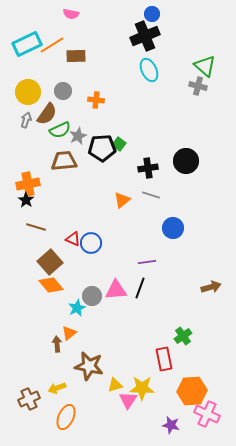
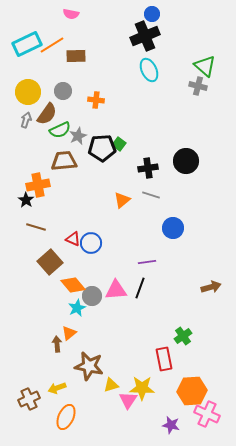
orange cross at (28, 184): moved 10 px right, 1 px down
orange diamond at (51, 285): moved 22 px right
yellow triangle at (115, 385): moved 4 px left
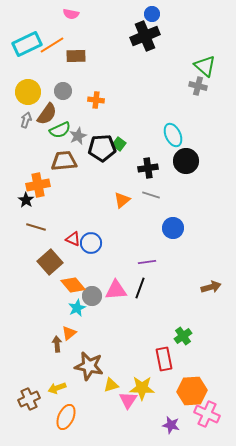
cyan ellipse at (149, 70): moved 24 px right, 65 px down
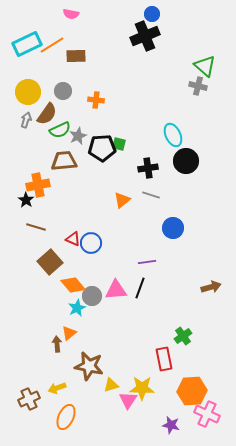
green square at (119, 144): rotated 24 degrees counterclockwise
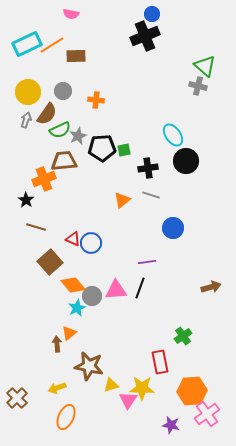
cyan ellipse at (173, 135): rotated 10 degrees counterclockwise
green square at (119, 144): moved 5 px right, 6 px down; rotated 24 degrees counterclockwise
orange cross at (38, 185): moved 6 px right, 6 px up; rotated 10 degrees counterclockwise
red rectangle at (164, 359): moved 4 px left, 3 px down
brown cross at (29, 399): moved 12 px left, 1 px up; rotated 20 degrees counterclockwise
pink cross at (207, 414): rotated 30 degrees clockwise
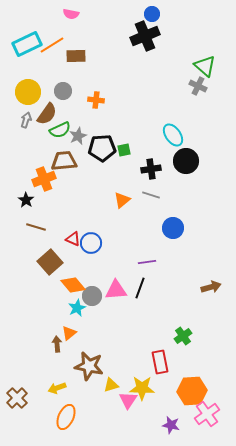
gray cross at (198, 86): rotated 12 degrees clockwise
black cross at (148, 168): moved 3 px right, 1 px down
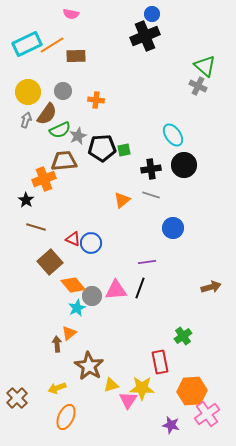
black circle at (186, 161): moved 2 px left, 4 px down
brown star at (89, 366): rotated 20 degrees clockwise
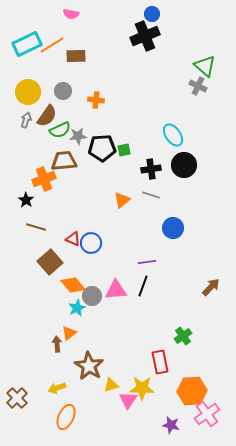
brown semicircle at (47, 114): moved 2 px down
gray star at (78, 136): rotated 18 degrees clockwise
brown arrow at (211, 287): rotated 30 degrees counterclockwise
black line at (140, 288): moved 3 px right, 2 px up
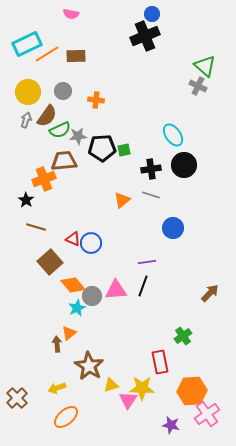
orange line at (52, 45): moved 5 px left, 9 px down
brown arrow at (211, 287): moved 1 px left, 6 px down
orange ellipse at (66, 417): rotated 25 degrees clockwise
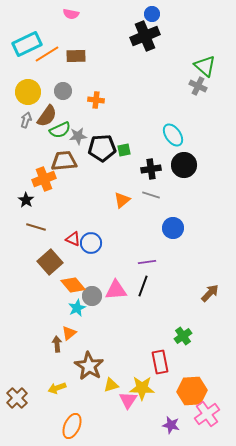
orange ellipse at (66, 417): moved 6 px right, 9 px down; rotated 25 degrees counterclockwise
